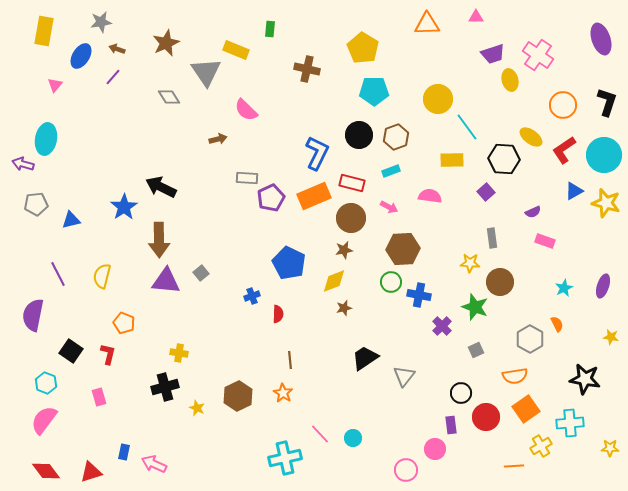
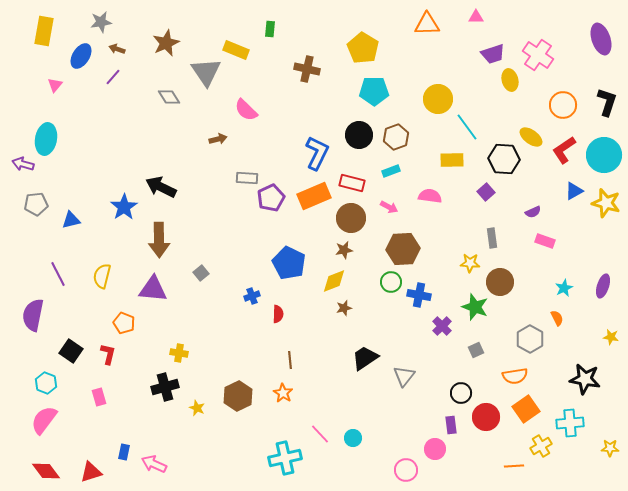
purple triangle at (166, 281): moved 13 px left, 8 px down
orange semicircle at (557, 324): moved 6 px up
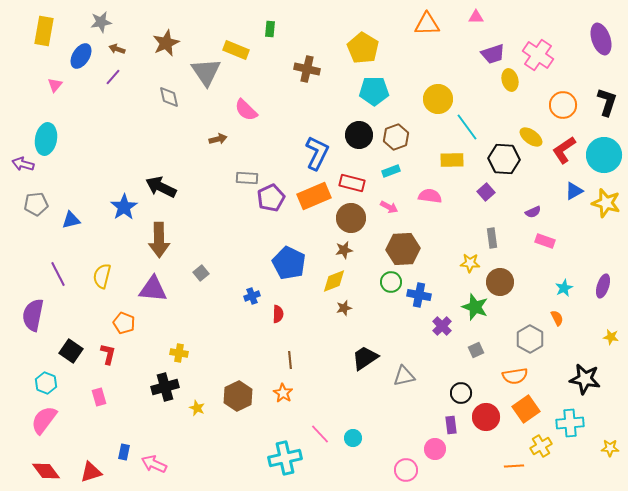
gray diamond at (169, 97): rotated 20 degrees clockwise
gray triangle at (404, 376): rotated 40 degrees clockwise
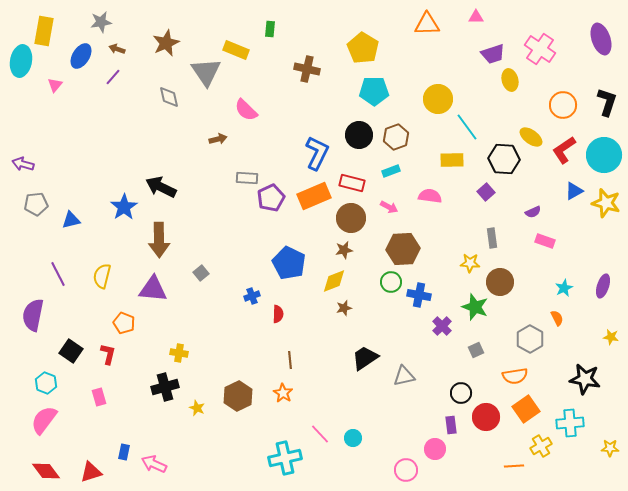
pink cross at (538, 55): moved 2 px right, 6 px up
cyan ellipse at (46, 139): moved 25 px left, 78 px up
